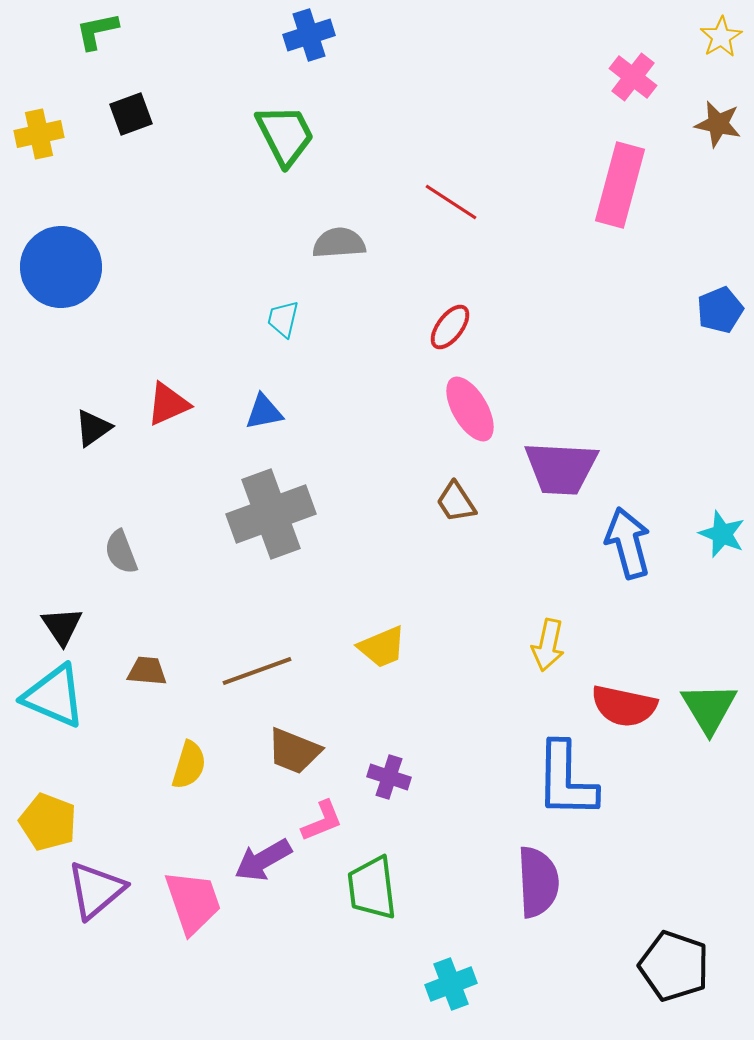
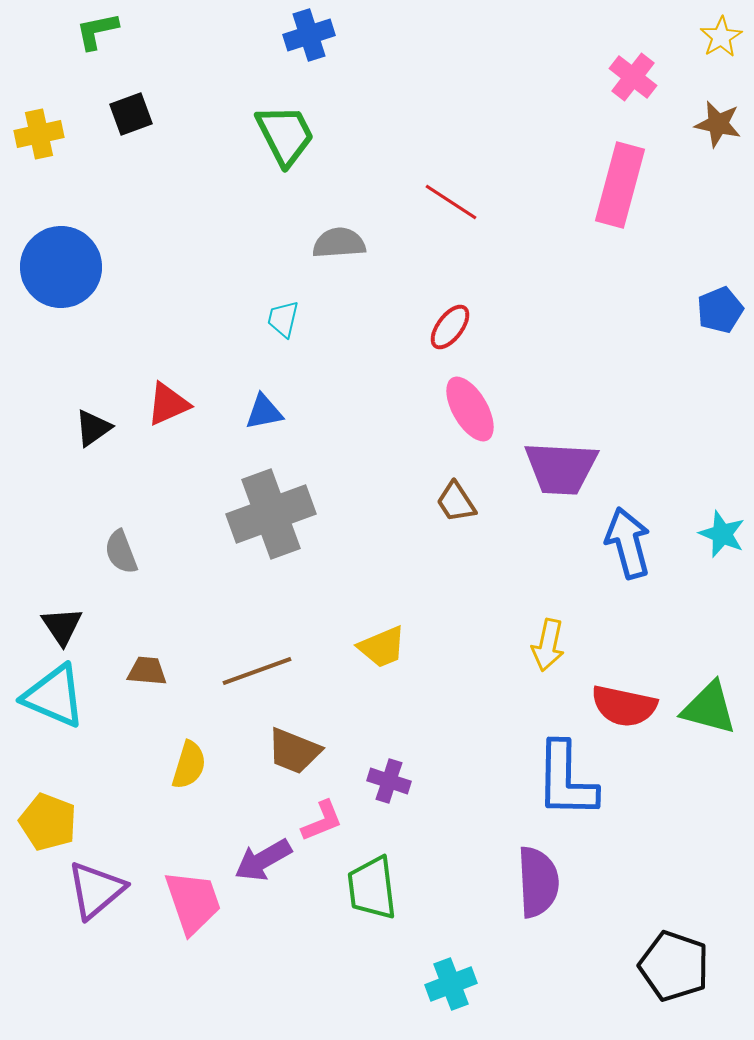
green triangle at (709, 708): rotated 44 degrees counterclockwise
purple cross at (389, 777): moved 4 px down
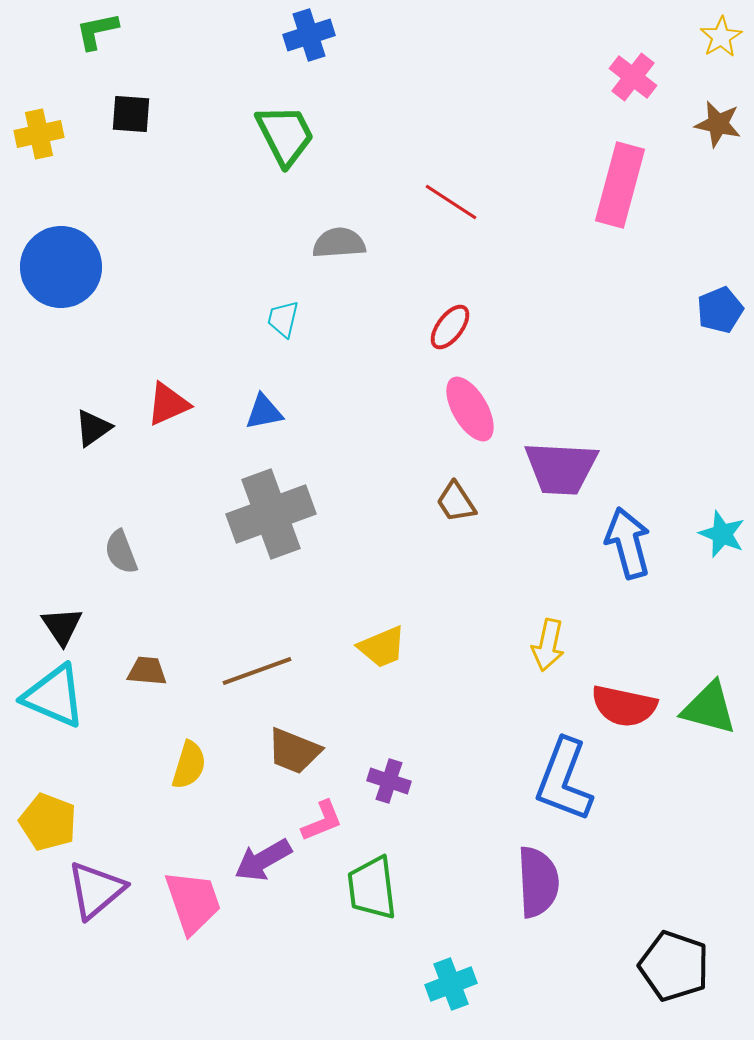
black square at (131, 114): rotated 24 degrees clockwise
blue L-shape at (566, 780): moved 2 px left; rotated 20 degrees clockwise
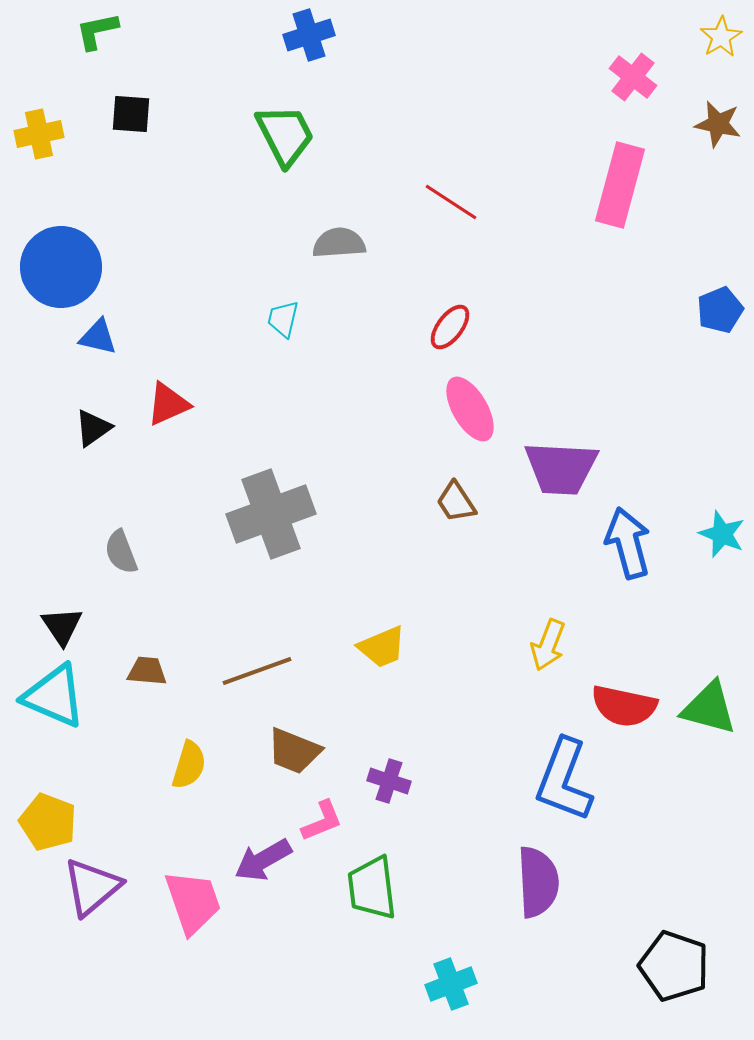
blue triangle at (264, 412): moved 166 px left, 75 px up; rotated 24 degrees clockwise
yellow arrow at (548, 645): rotated 9 degrees clockwise
purple triangle at (96, 890): moved 4 px left, 3 px up
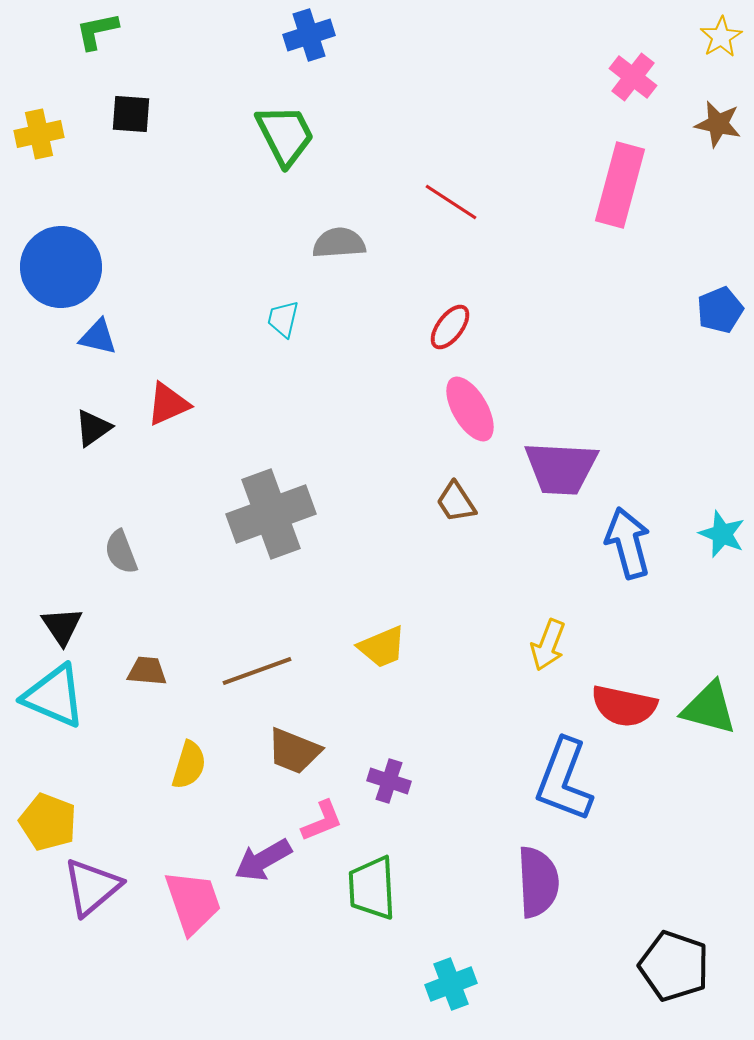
green trapezoid at (372, 888): rotated 4 degrees clockwise
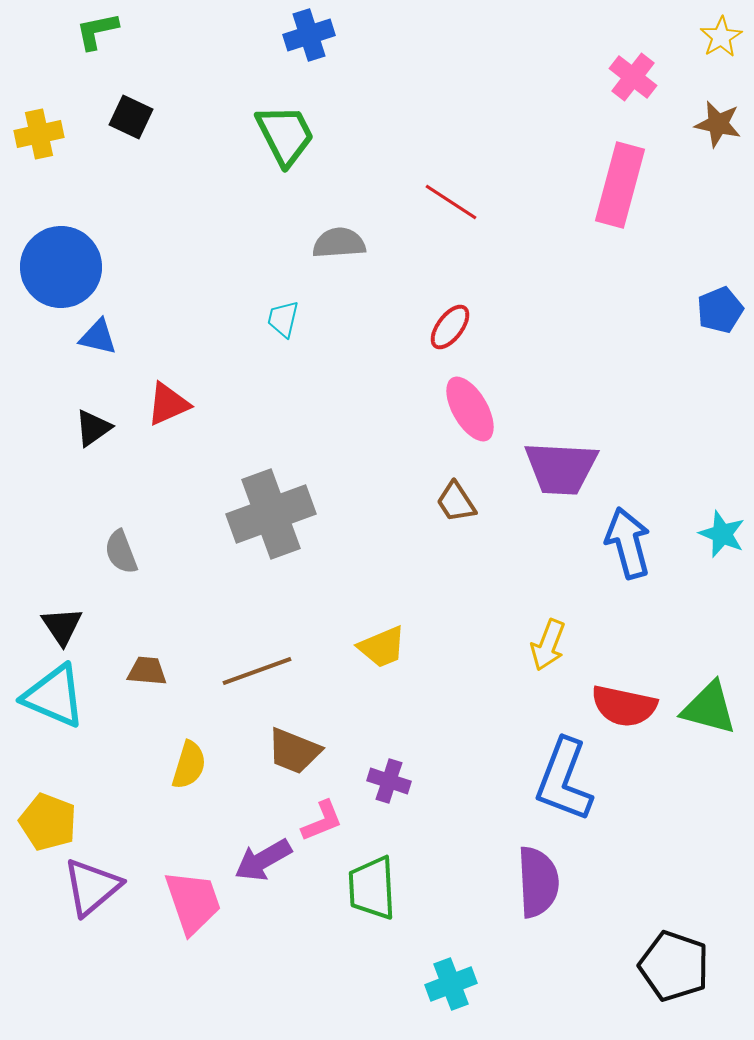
black square at (131, 114): moved 3 px down; rotated 21 degrees clockwise
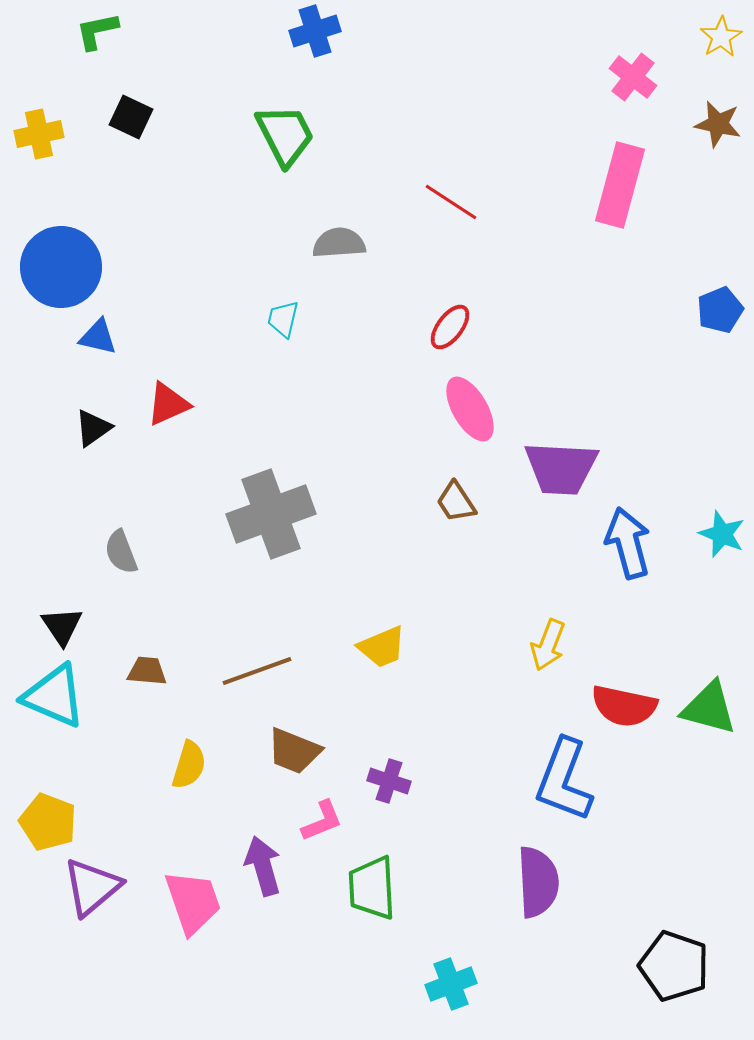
blue cross at (309, 35): moved 6 px right, 4 px up
purple arrow at (263, 860): moved 6 px down; rotated 104 degrees clockwise
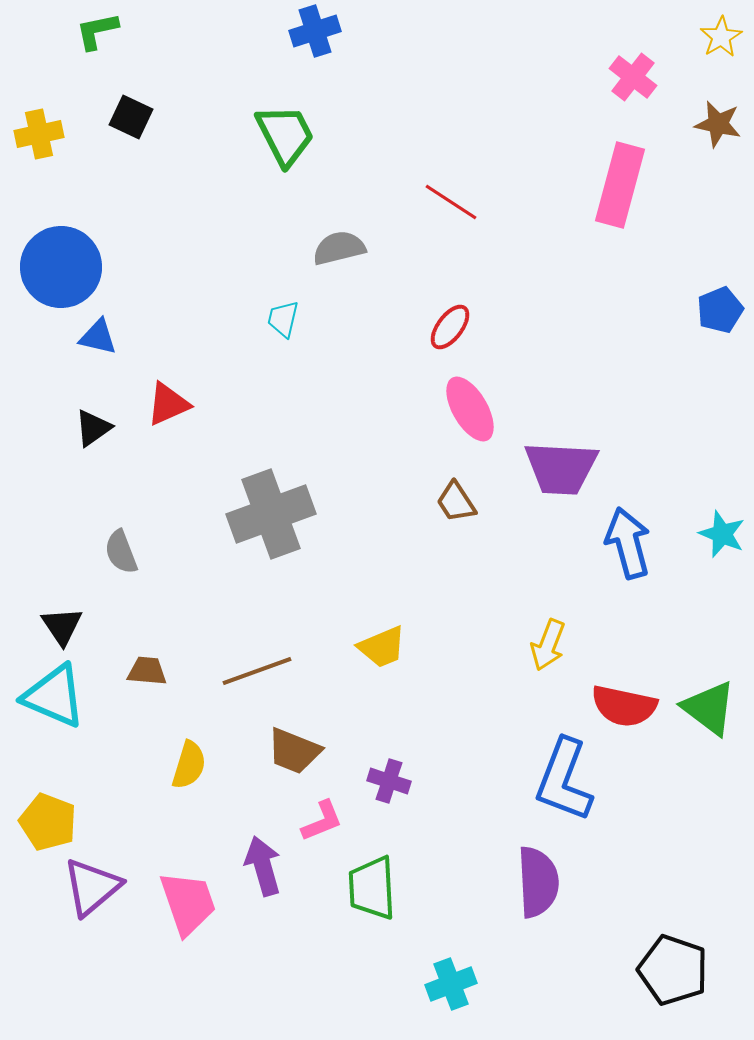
gray semicircle at (339, 243): moved 5 px down; rotated 10 degrees counterclockwise
green triangle at (709, 708): rotated 22 degrees clockwise
pink trapezoid at (193, 902): moved 5 px left, 1 px down
black pentagon at (674, 966): moved 1 px left, 4 px down
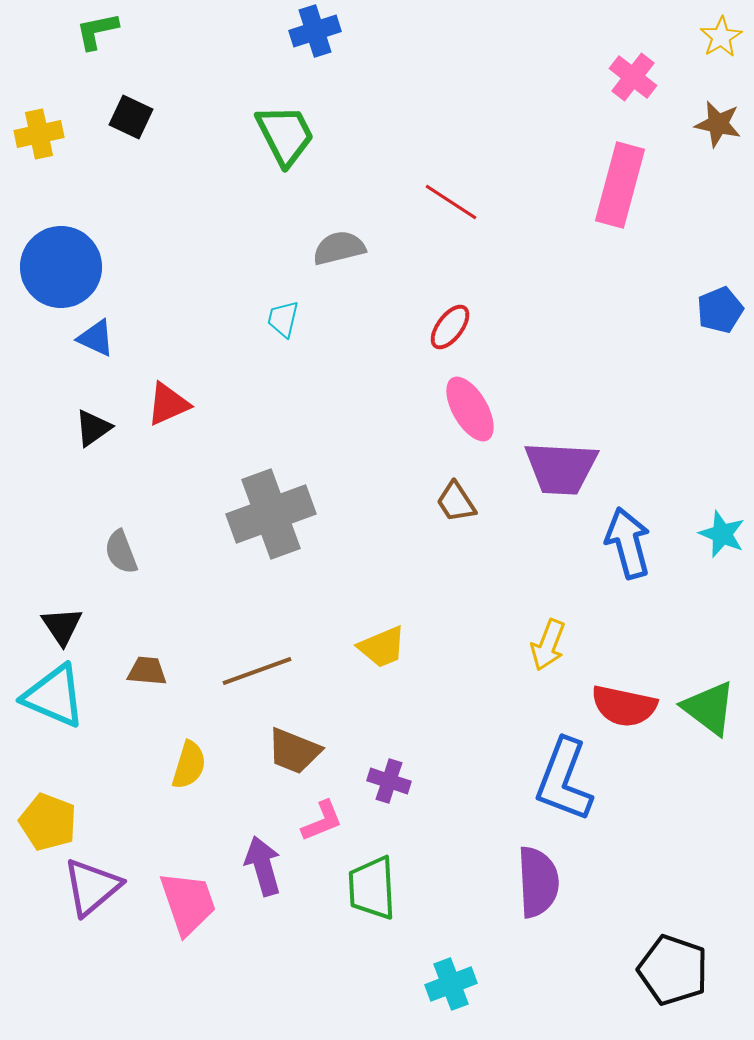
blue triangle at (98, 337): moved 2 px left, 1 px down; rotated 12 degrees clockwise
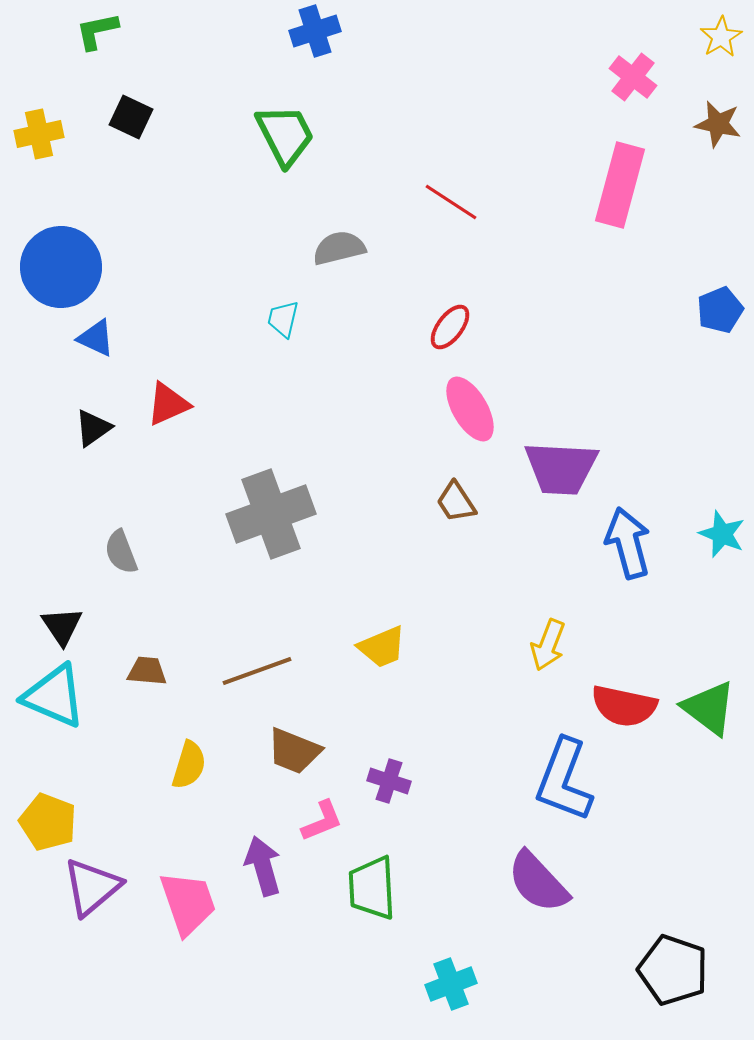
purple semicircle at (538, 882): rotated 140 degrees clockwise
